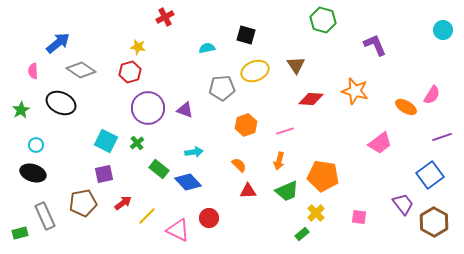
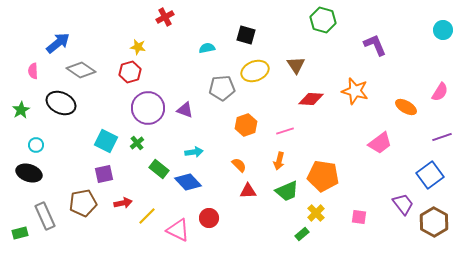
pink semicircle at (432, 95): moved 8 px right, 3 px up
black ellipse at (33, 173): moved 4 px left
red arrow at (123, 203): rotated 24 degrees clockwise
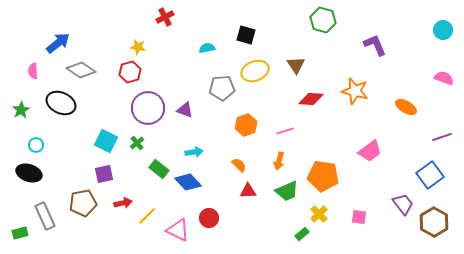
pink semicircle at (440, 92): moved 4 px right, 14 px up; rotated 102 degrees counterclockwise
pink trapezoid at (380, 143): moved 10 px left, 8 px down
yellow cross at (316, 213): moved 3 px right, 1 px down
